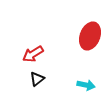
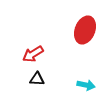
red ellipse: moved 5 px left, 6 px up
black triangle: rotated 42 degrees clockwise
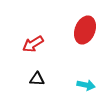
red arrow: moved 10 px up
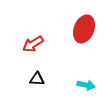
red ellipse: moved 1 px left, 1 px up
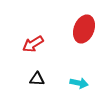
cyan arrow: moved 7 px left, 2 px up
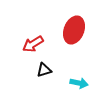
red ellipse: moved 10 px left, 1 px down
black triangle: moved 7 px right, 9 px up; rotated 21 degrees counterclockwise
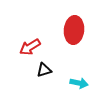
red ellipse: rotated 16 degrees counterclockwise
red arrow: moved 3 px left, 3 px down
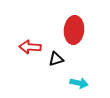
red arrow: rotated 35 degrees clockwise
black triangle: moved 12 px right, 11 px up
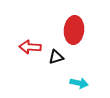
black triangle: moved 2 px up
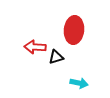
red arrow: moved 5 px right
